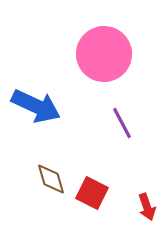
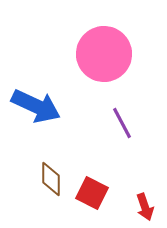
brown diamond: rotated 16 degrees clockwise
red arrow: moved 2 px left
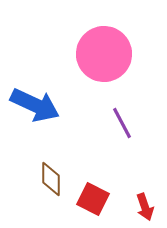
blue arrow: moved 1 px left, 1 px up
red square: moved 1 px right, 6 px down
